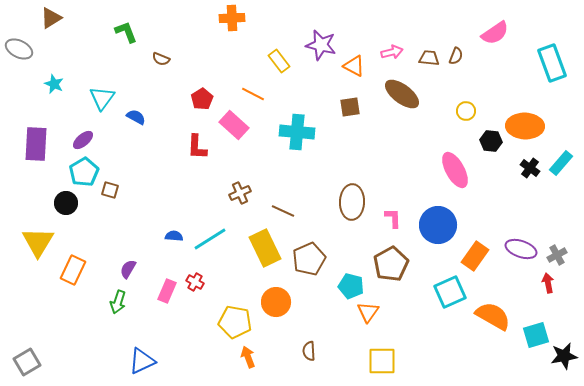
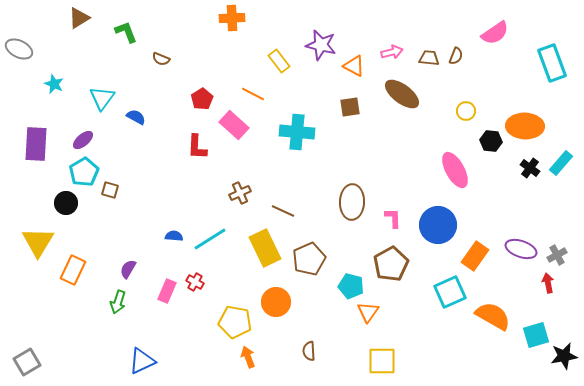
brown triangle at (51, 18): moved 28 px right
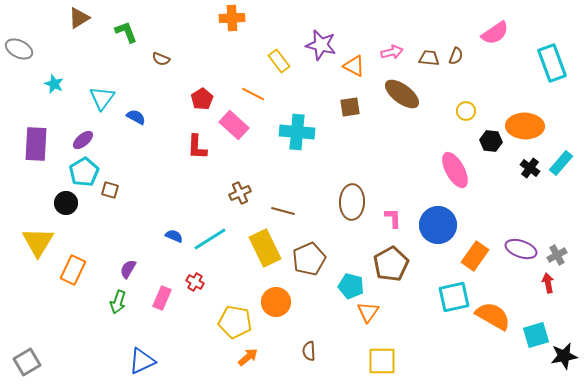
brown line at (283, 211): rotated 10 degrees counterclockwise
blue semicircle at (174, 236): rotated 18 degrees clockwise
pink rectangle at (167, 291): moved 5 px left, 7 px down
cyan square at (450, 292): moved 4 px right, 5 px down; rotated 12 degrees clockwise
orange arrow at (248, 357): rotated 70 degrees clockwise
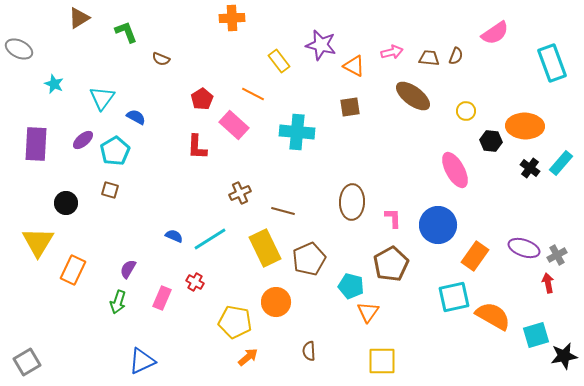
brown ellipse at (402, 94): moved 11 px right, 2 px down
cyan pentagon at (84, 172): moved 31 px right, 21 px up
purple ellipse at (521, 249): moved 3 px right, 1 px up
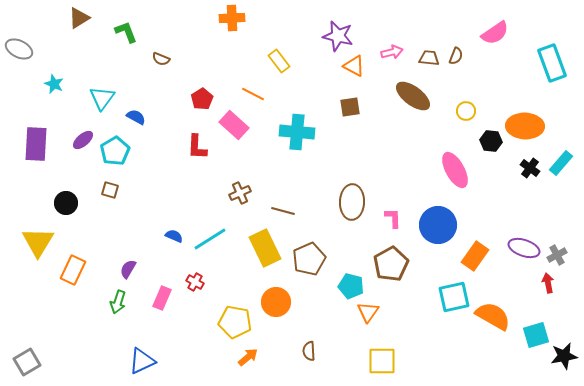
purple star at (321, 45): moved 17 px right, 9 px up
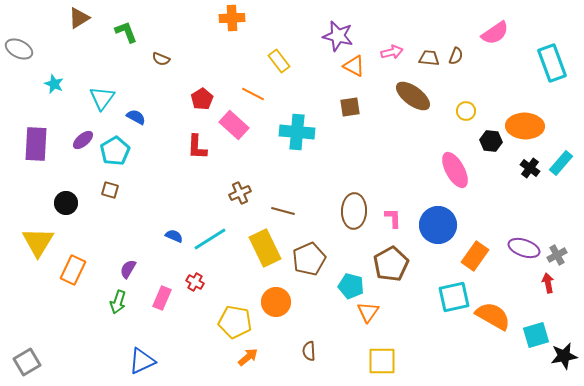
brown ellipse at (352, 202): moved 2 px right, 9 px down
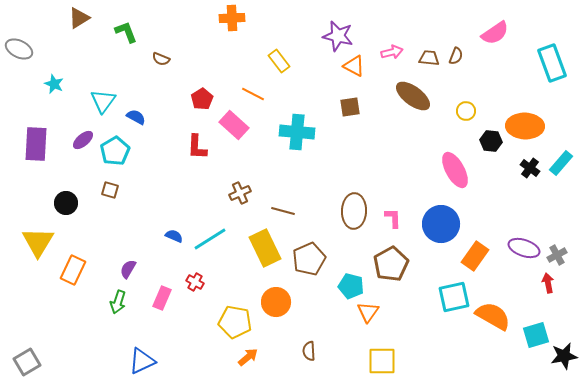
cyan triangle at (102, 98): moved 1 px right, 3 px down
blue circle at (438, 225): moved 3 px right, 1 px up
